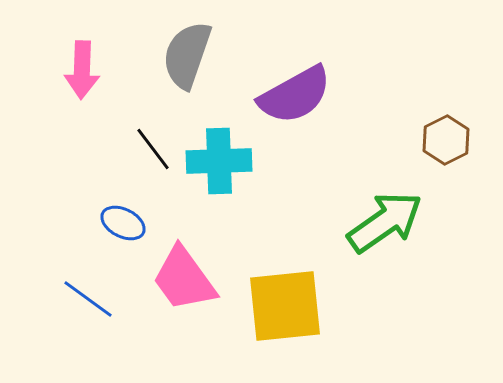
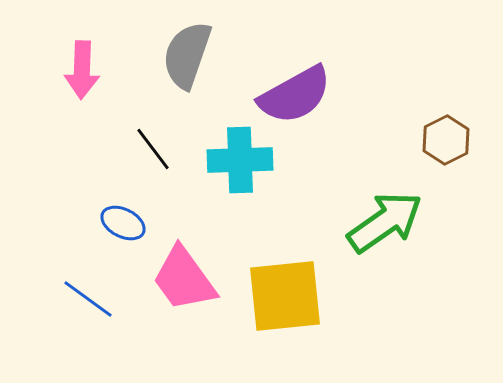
cyan cross: moved 21 px right, 1 px up
yellow square: moved 10 px up
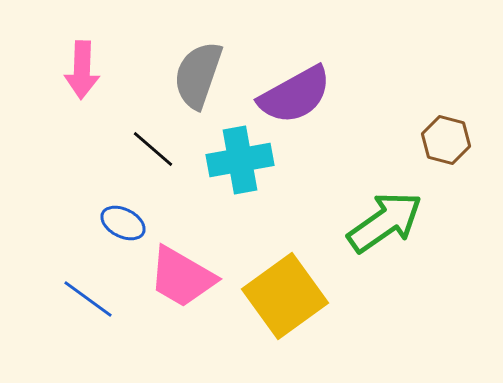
gray semicircle: moved 11 px right, 20 px down
brown hexagon: rotated 18 degrees counterclockwise
black line: rotated 12 degrees counterclockwise
cyan cross: rotated 8 degrees counterclockwise
pink trapezoid: moved 2 px left, 2 px up; rotated 24 degrees counterclockwise
yellow square: rotated 30 degrees counterclockwise
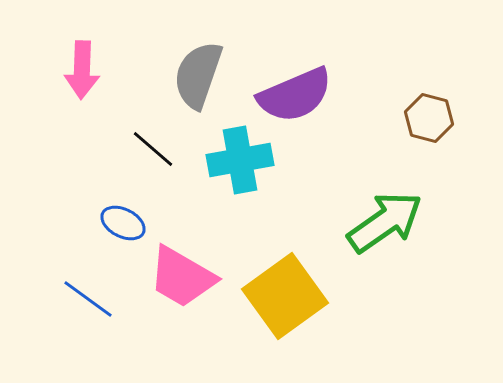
purple semicircle: rotated 6 degrees clockwise
brown hexagon: moved 17 px left, 22 px up
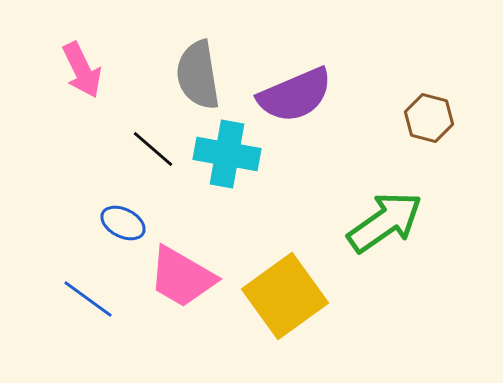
pink arrow: rotated 28 degrees counterclockwise
gray semicircle: rotated 28 degrees counterclockwise
cyan cross: moved 13 px left, 6 px up; rotated 20 degrees clockwise
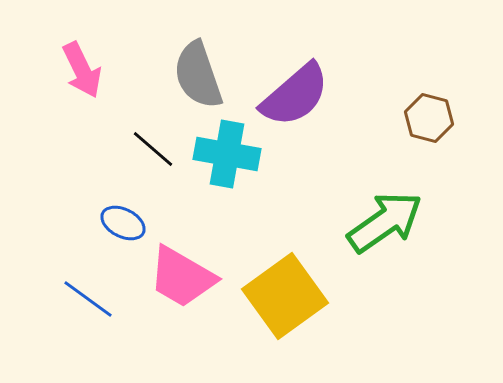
gray semicircle: rotated 10 degrees counterclockwise
purple semicircle: rotated 18 degrees counterclockwise
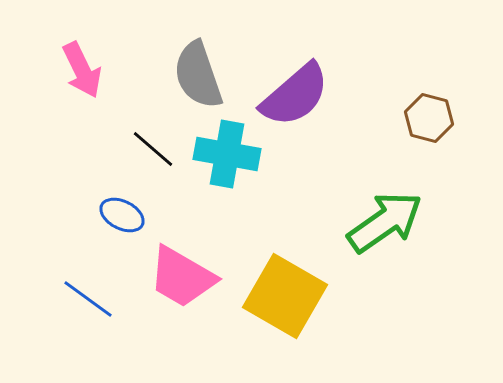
blue ellipse: moved 1 px left, 8 px up
yellow square: rotated 24 degrees counterclockwise
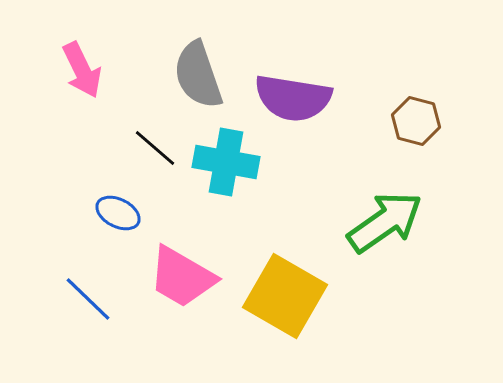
purple semicircle: moved 2 px left, 3 px down; rotated 50 degrees clockwise
brown hexagon: moved 13 px left, 3 px down
black line: moved 2 px right, 1 px up
cyan cross: moved 1 px left, 8 px down
blue ellipse: moved 4 px left, 2 px up
blue line: rotated 8 degrees clockwise
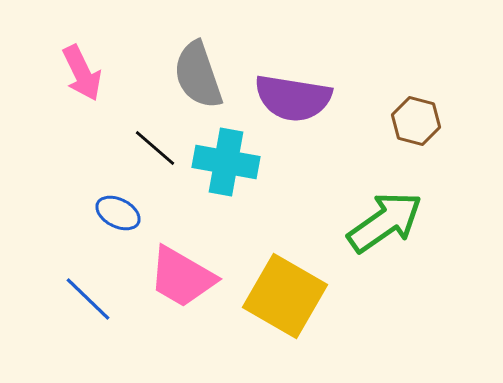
pink arrow: moved 3 px down
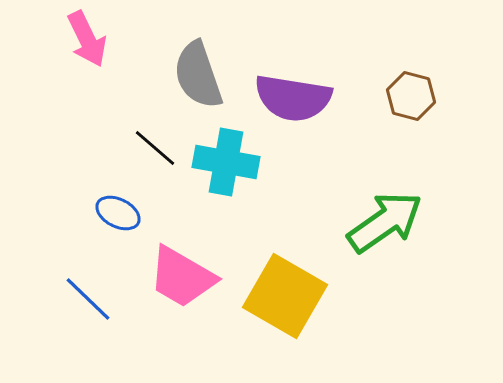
pink arrow: moved 5 px right, 34 px up
brown hexagon: moved 5 px left, 25 px up
